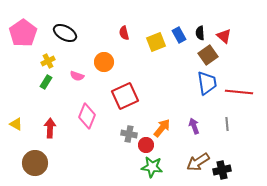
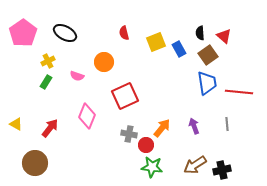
blue rectangle: moved 14 px down
red arrow: rotated 36 degrees clockwise
brown arrow: moved 3 px left, 3 px down
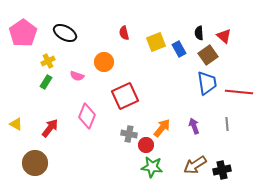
black semicircle: moved 1 px left
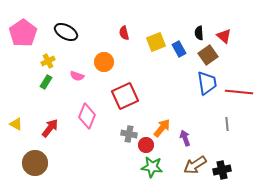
black ellipse: moved 1 px right, 1 px up
purple arrow: moved 9 px left, 12 px down
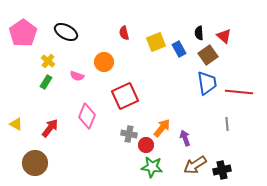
yellow cross: rotated 24 degrees counterclockwise
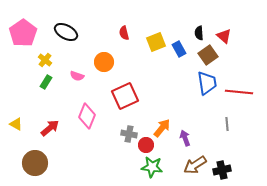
yellow cross: moved 3 px left, 1 px up
red arrow: rotated 12 degrees clockwise
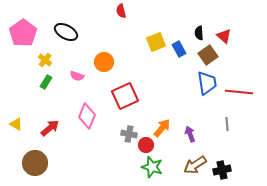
red semicircle: moved 3 px left, 22 px up
purple arrow: moved 5 px right, 4 px up
green star: rotated 10 degrees clockwise
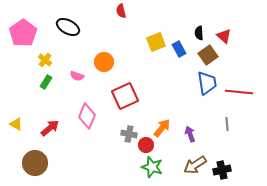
black ellipse: moved 2 px right, 5 px up
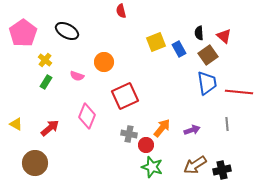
black ellipse: moved 1 px left, 4 px down
purple arrow: moved 2 px right, 4 px up; rotated 91 degrees clockwise
